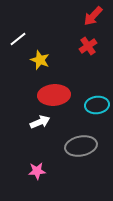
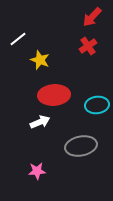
red arrow: moved 1 px left, 1 px down
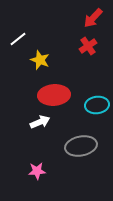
red arrow: moved 1 px right, 1 px down
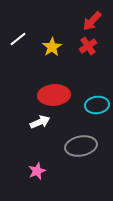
red arrow: moved 1 px left, 3 px down
yellow star: moved 12 px right, 13 px up; rotated 18 degrees clockwise
pink star: rotated 18 degrees counterclockwise
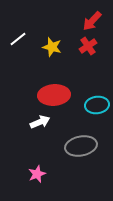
yellow star: rotated 24 degrees counterclockwise
pink star: moved 3 px down
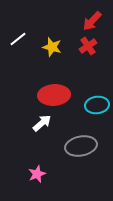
white arrow: moved 2 px right, 1 px down; rotated 18 degrees counterclockwise
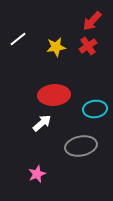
yellow star: moved 4 px right; rotated 24 degrees counterclockwise
cyan ellipse: moved 2 px left, 4 px down
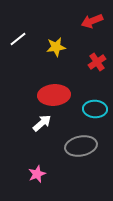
red arrow: rotated 25 degrees clockwise
red cross: moved 9 px right, 16 px down
cyan ellipse: rotated 10 degrees clockwise
